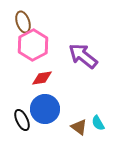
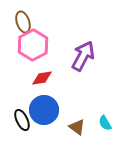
purple arrow: rotated 80 degrees clockwise
blue circle: moved 1 px left, 1 px down
cyan semicircle: moved 7 px right
brown triangle: moved 2 px left
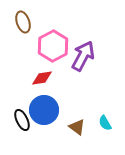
pink hexagon: moved 20 px right, 1 px down
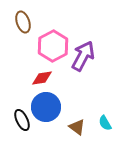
blue circle: moved 2 px right, 3 px up
